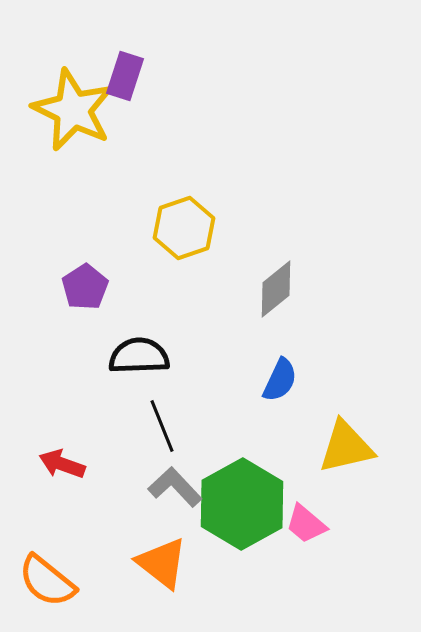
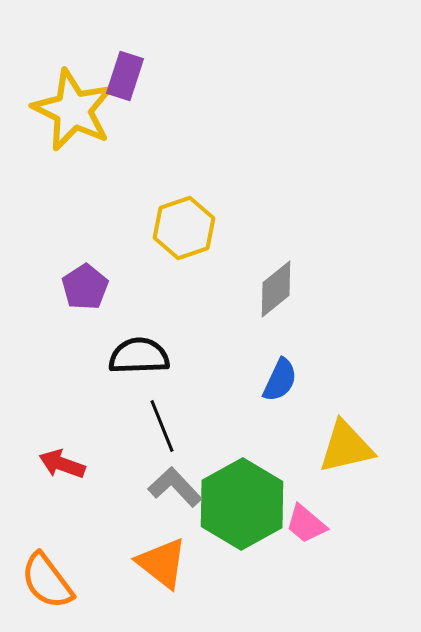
orange semicircle: rotated 14 degrees clockwise
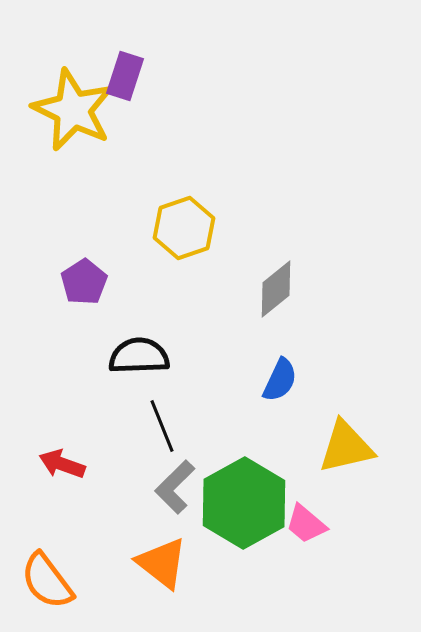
purple pentagon: moved 1 px left, 5 px up
gray L-shape: rotated 92 degrees counterclockwise
green hexagon: moved 2 px right, 1 px up
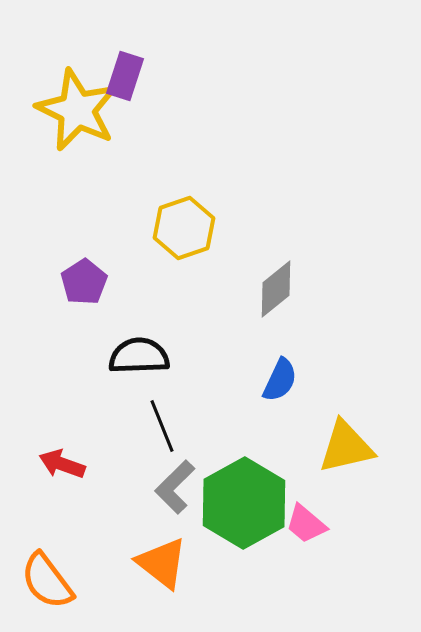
yellow star: moved 4 px right
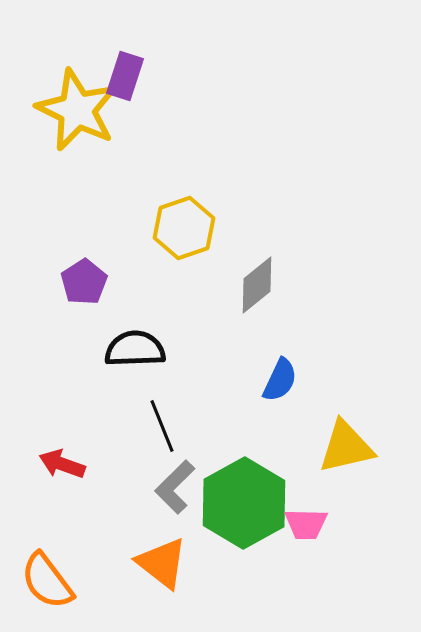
gray diamond: moved 19 px left, 4 px up
black semicircle: moved 4 px left, 7 px up
pink trapezoid: rotated 39 degrees counterclockwise
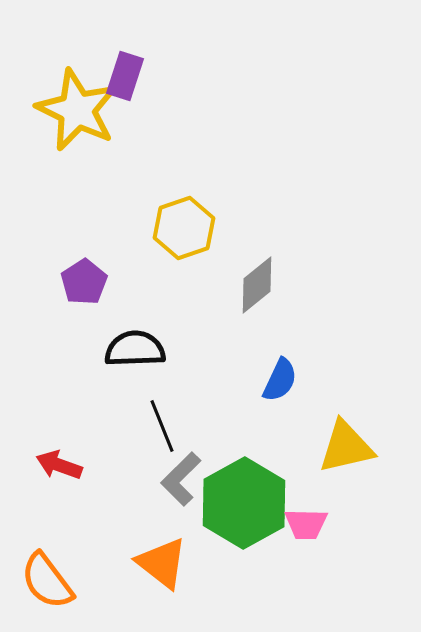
red arrow: moved 3 px left, 1 px down
gray L-shape: moved 6 px right, 8 px up
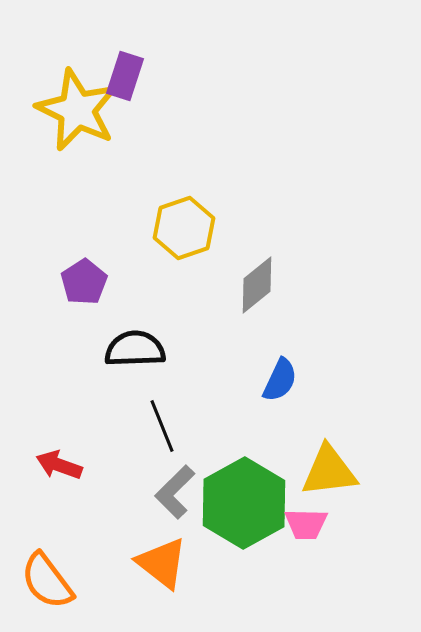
yellow triangle: moved 17 px left, 24 px down; rotated 6 degrees clockwise
gray L-shape: moved 6 px left, 13 px down
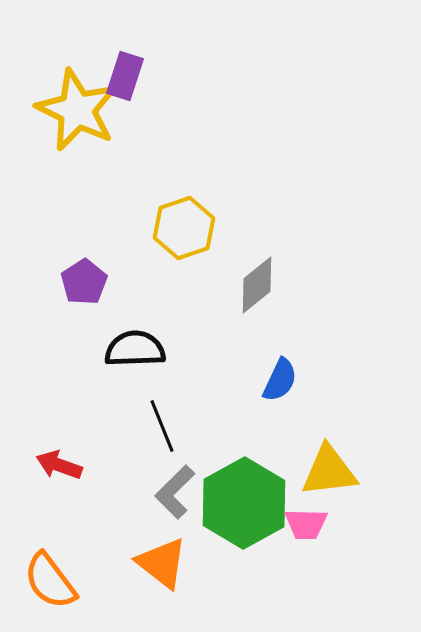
orange semicircle: moved 3 px right
